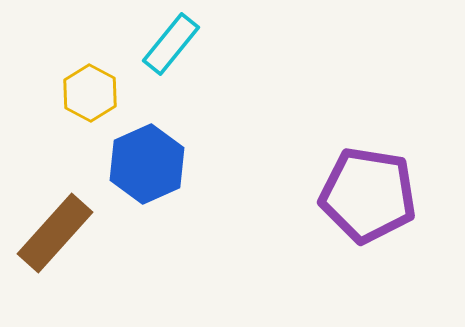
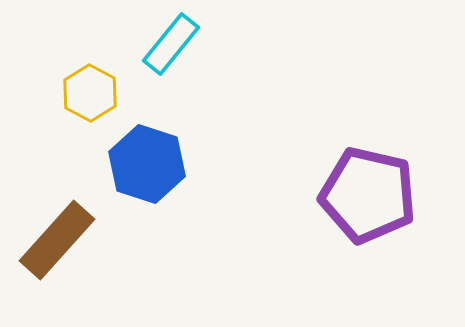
blue hexagon: rotated 18 degrees counterclockwise
purple pentagon: rotated 4 degrees clockwise
brown rectangle: moved 2 px right, 7 px down
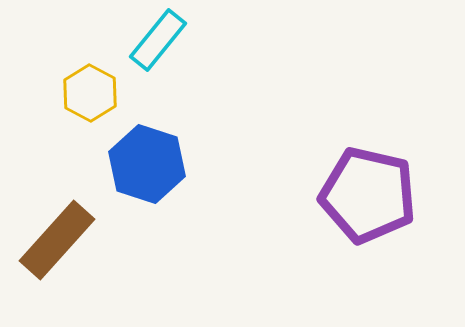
cyan rectangle: moved 13 px left, 4 px up
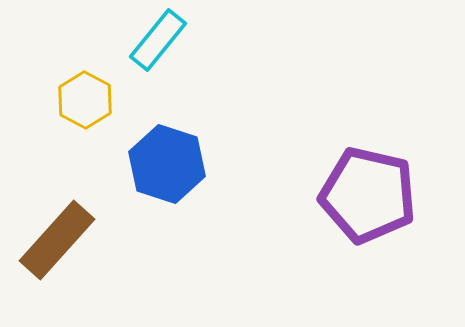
yellow hexagon: moved 5 px left, 7 px down
blue hexagon: moved 20 px right
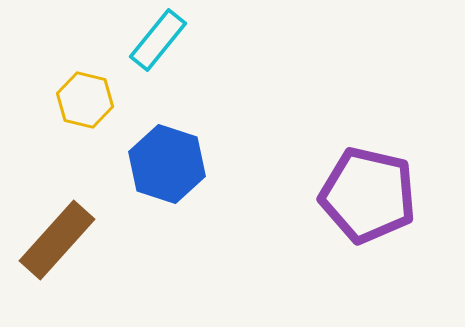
yellow hexagon: rotated 14 degrees counterclockwise
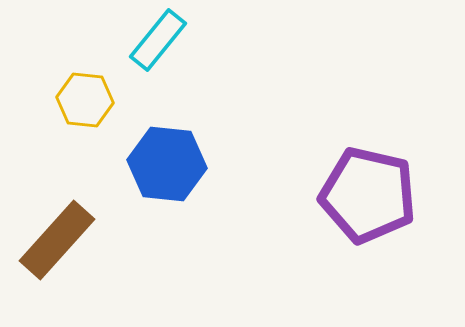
yellow hexagon: rotated 8 degrees counterclockwise
blue hexagon: rotated 12 degrees counterclockwise
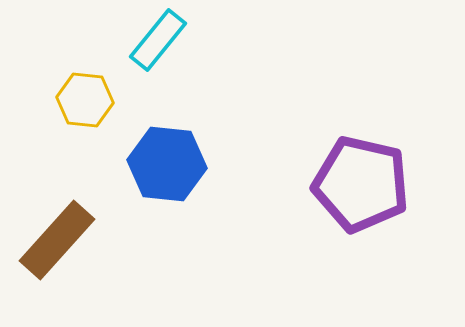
purple pentagon: moved 7 px left, 11 px up
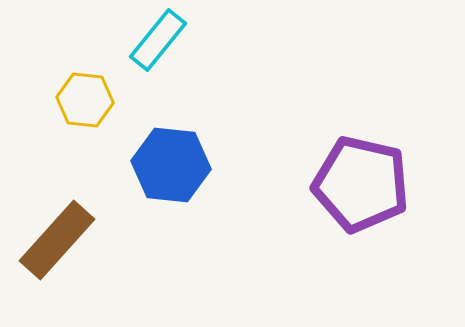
blue hexagon: moved 4 px right, 1 px down
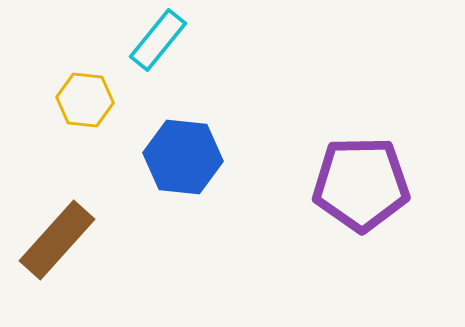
blue hexagon: moved 12 px right, 8 px up
purple pentagon: rotated 14 degrees counterclockwise
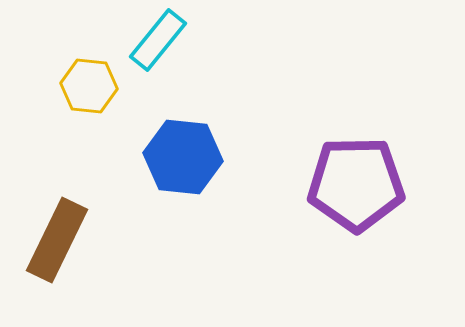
yellow hexagon: moved 4 px right, 14 px up
purple pentagon: moved 5 px left
brown rectangle: rotated 16 degrees counterclockwise
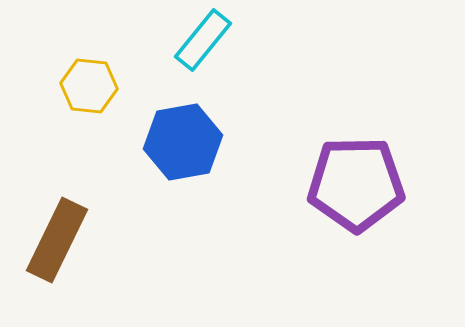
cyan rectangle: moved 45 px right
blue hexagon: moved 15 px up; rotated 16 degrees counterclockwise
